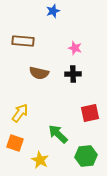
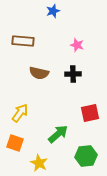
pink star: moved 2 px right, 3 px up
green arrow: rotated 95 degrees clockwise
yellow star: moved 1 px left, 3 px down
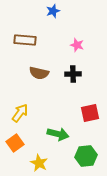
brown rectangle: moved 2 px right, 1 px up
green arrow: rotated 55 degrees clockwise
orange square: rotated 36 degrees clockwise
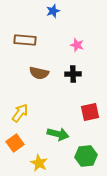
red square: moved 1 px up
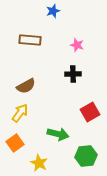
brown rectangle: moved 5 px right
brown semicircle: moved 13 px left, 13 px down; rotated 42 degrees counterclockwise
red square: rotated 18 degrees counterclockwise
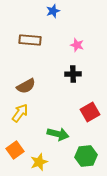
orange square: moved 7 px down
yellow star: moved 1 px up; rotated 24 degrees clockwise
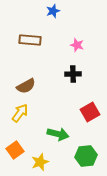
yellow star: moved 1 px right
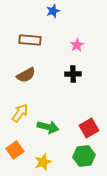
pink star: rotated 24 degrees clockwise
brown semicircle: moved 11 px up
red square: moved 1 px left, 16 px down
green arrow: moved 10 px left, 7 px up
green hexagon: moved 2 px left
yellow star: moved 3 px right
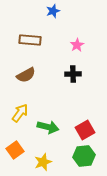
red square: moved 4 px left, 2 px down
